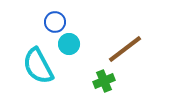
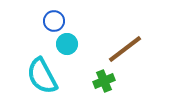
blue circle: moved 1 px left, 1 px up
cyan circle: moved 2 px left
cyan semicircle: moved 4 px right, 10 px down
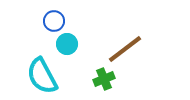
green cross: moved 2 px up
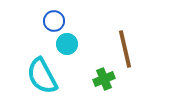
brown line: rotated 66 degrees counterclockwise
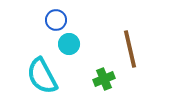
blue circle: moved 2 px right, 1 px up
cyan circle: moved 2 px right
brown line: moved 5 px right
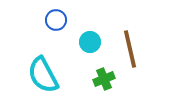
cyan circle: moved 21 px right, 2 px up
cyan semicircle: moved 1 px right, 1 px up
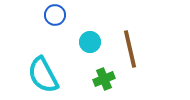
blue circle: moved 1 px left, 5 px up
